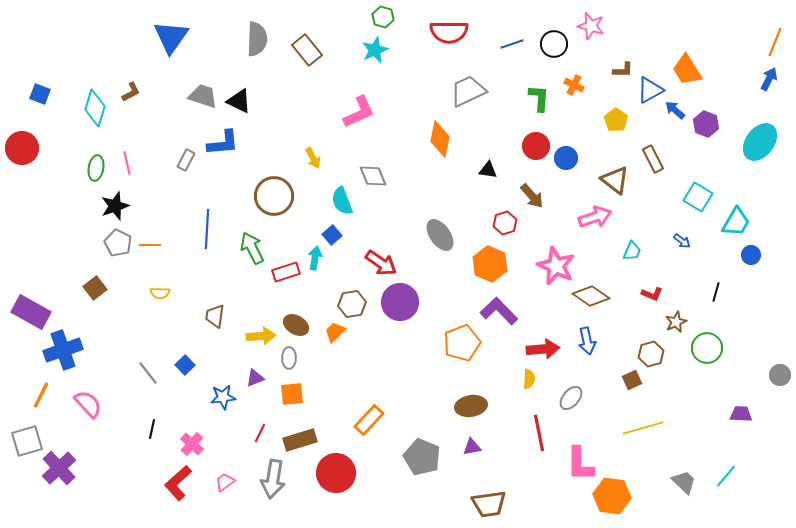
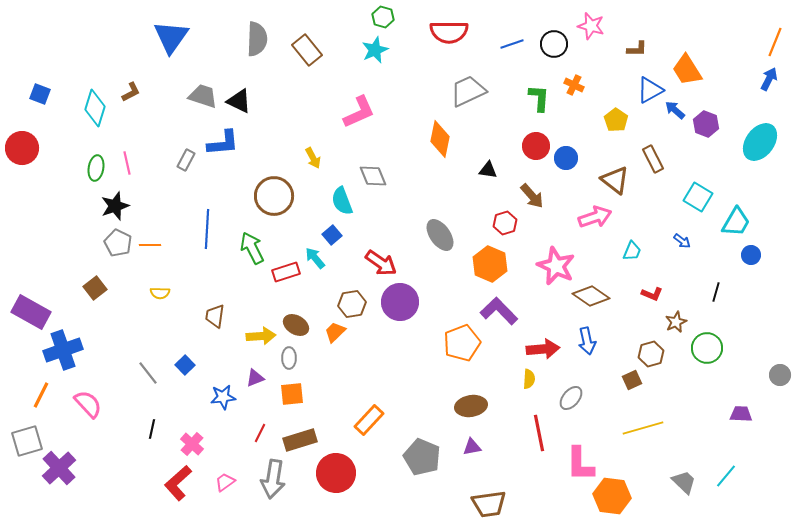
brown L-shape at (623, 70): moved 14 px right, 21 px up
cyan arrow at (315, 258): rotated 50 degrees counterclockwise
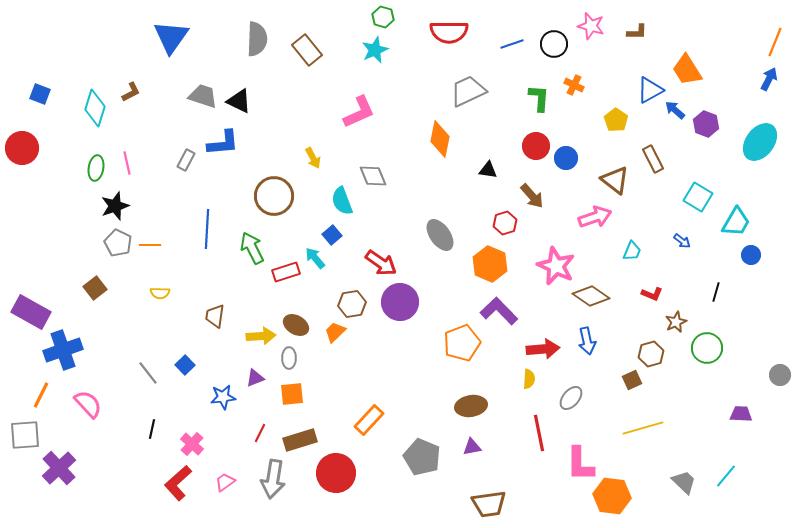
brown L-shape at (637, 49): moved 17 px up
gray square at (27, 441): moved 2 px left, 6 px up; rotated 12 degrees clockwise
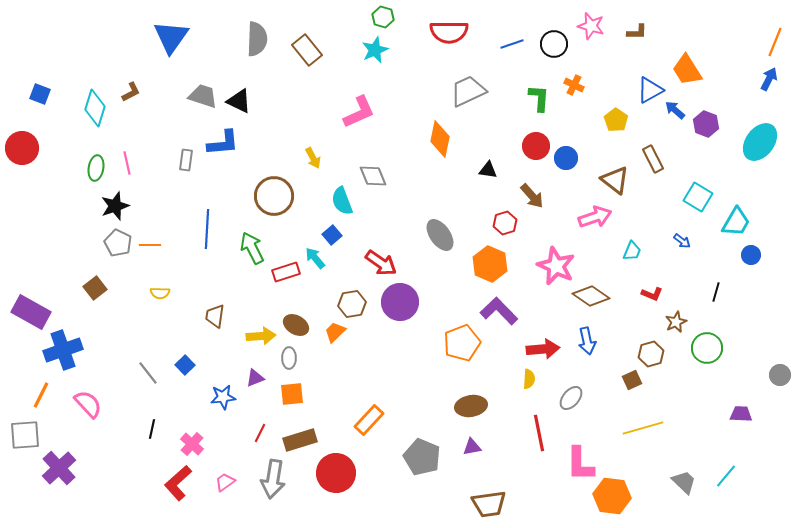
gray rectangle at (186, 160): rotated 20 degrees counterclockwise
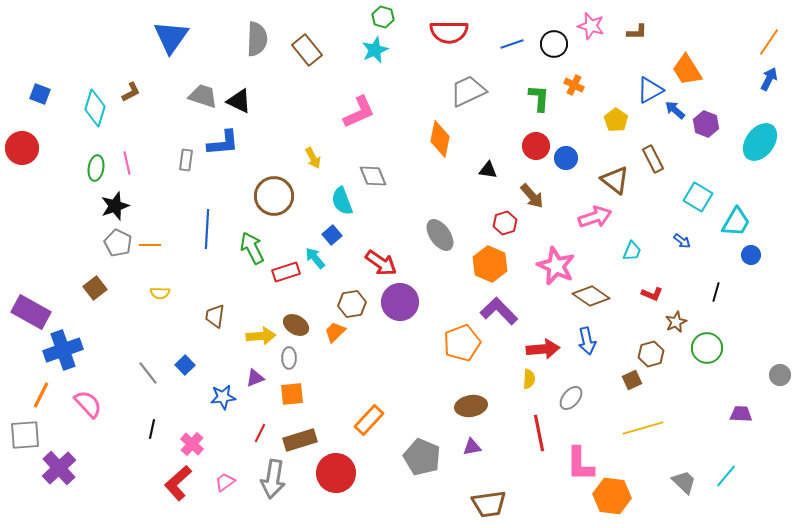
orange line at (775, 42): moved 6 px left; rotated 12 degrees clockwise
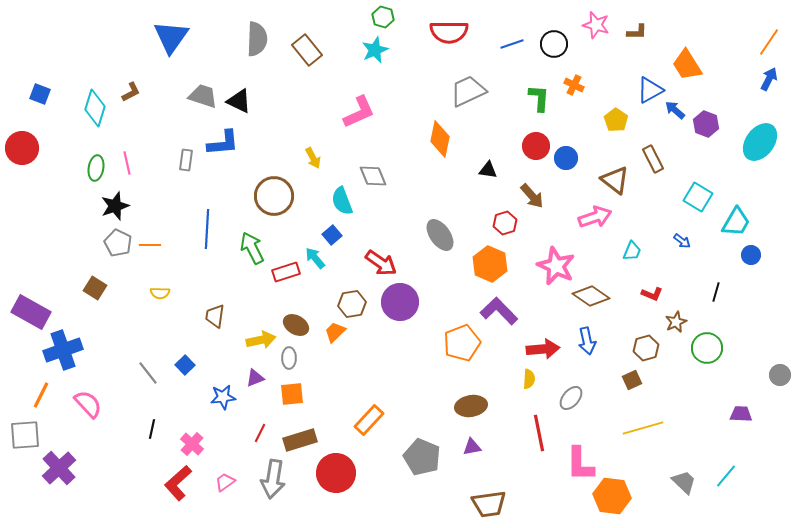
pink star at (591, 26): moved 5 px right, 1 px up
orange trapezoid at (687, 70): moved 5 px up
brown square at (95, 288): rotated 20 degrees counterclockwise
yellow arrow at (261, 336): moved 4 px down; rotated 8 degrees counterclockwise
brown hexagon at (651, 354): moved 5 px left, 6 px up
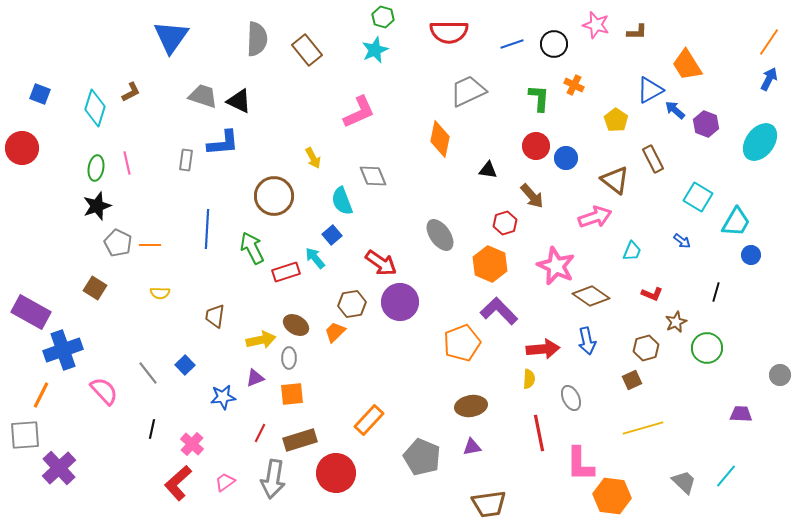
black star at (115, 206): moved 18 px left
gray ellipse at (571, 398): rotated 65 degrees counterclockwise
pink semicircle at (88, 404): moved 16 px right, 13 px up
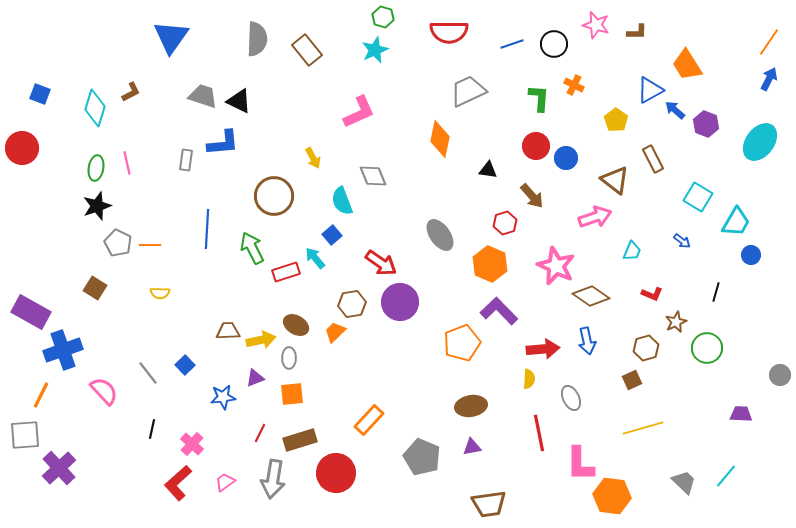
brown trapezoid at (215, 316): moved 13 px right, 15 px down; rotated 80 degrees clockwise
